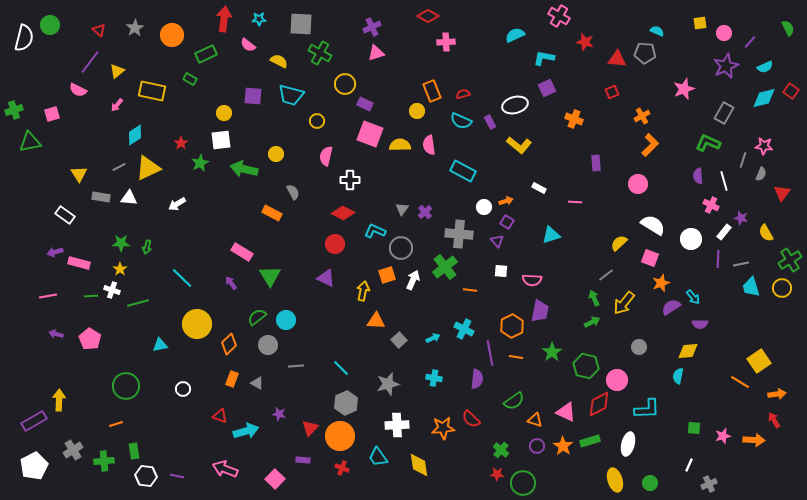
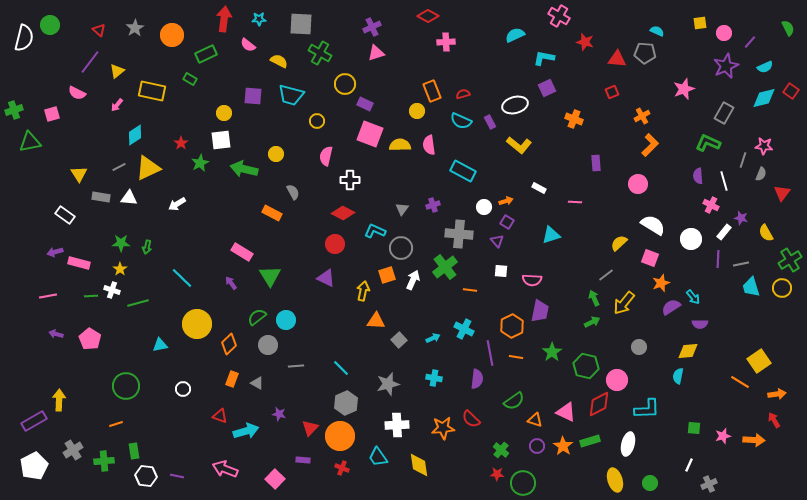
pink semicircle at (78, 90): moved 1 px left, 3 px down
purple cross at (425, 212): moved 8 px right, 7 px up; rotated 24 degrees clockwise
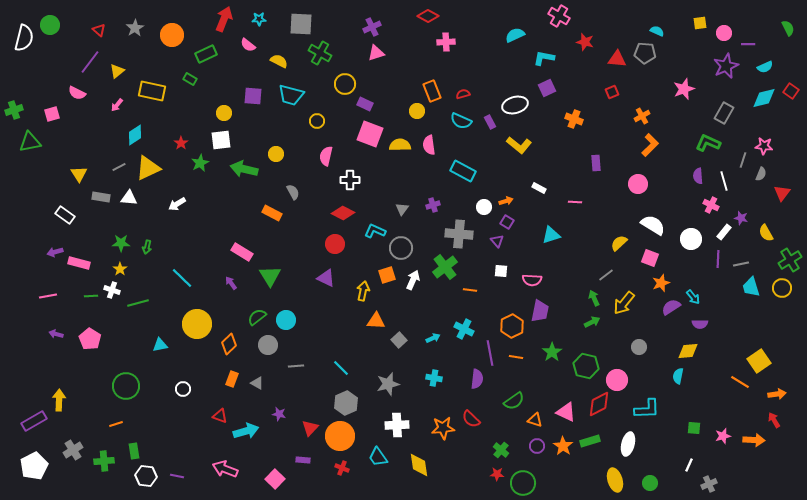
red arrow at (224, 19): rotated 15 degrees clockwise
purple line at (750, 42): moved 2 px left, 2 px down; rotated 48 degrees clockwise
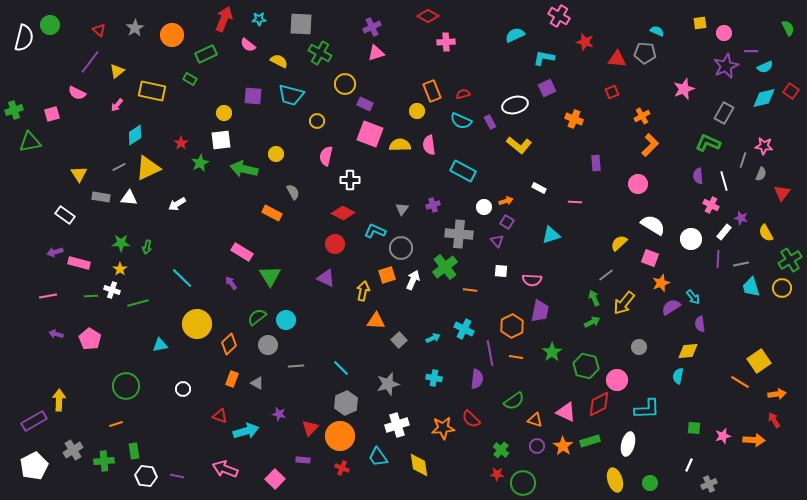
purple line at (748, 44): moved 3 px right, 7 px down
purple semicircle at (700, 324): rotated 84 degrees clockwise
white cross at (397, 425): rotated 15 degrees counterclockwise
